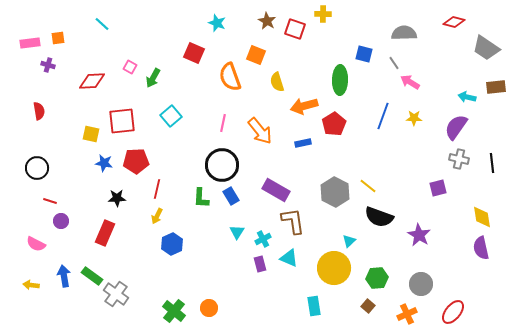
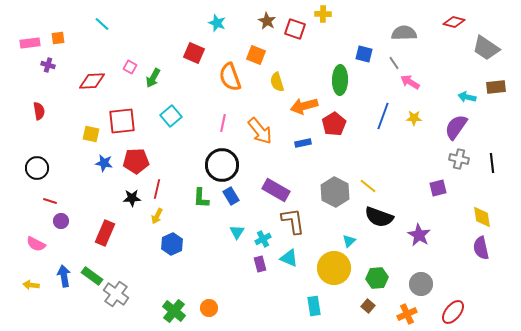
black star at (117, 198): moved 15 px right
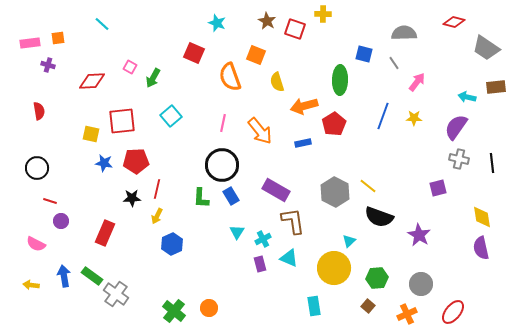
pink arrow at (410, 82): moved 7 px right; rotated 96 degrees clockwise
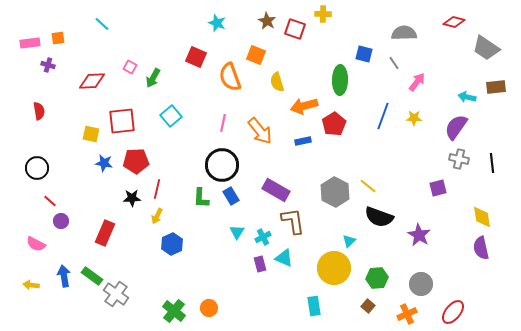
red square at (194, 53): moved 2 px right, 4 px down
blue rectangle at (303, 143): moved 2 px up
red line at (50, 201): rotated 24 degrees clockwise
cyan cross at (263, 239): moved 2 px up
cyan triangle at (289, 258): moved 5 px left
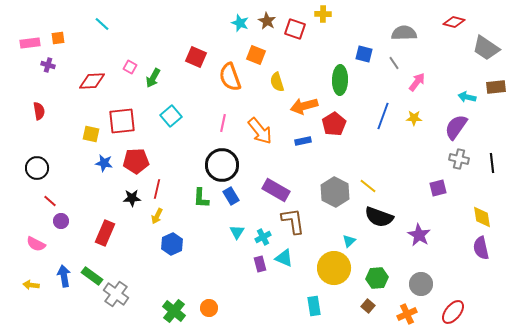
cyan star at (217, 23): moved 23 px right
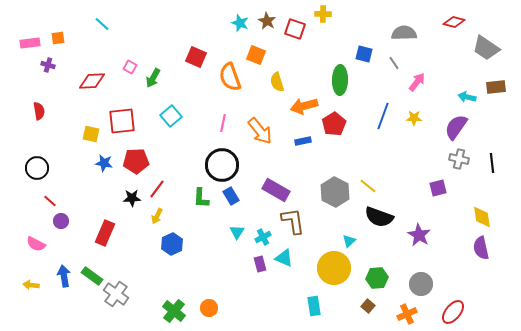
red line at (157, 189): rotated 24 degrees clockwise
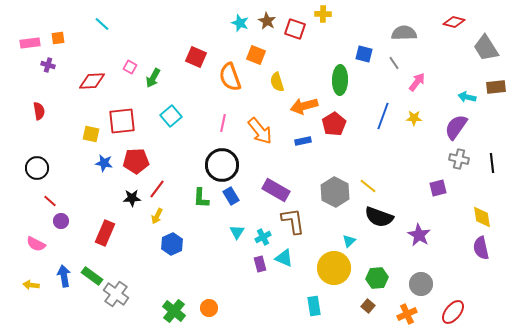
gray trapezoid at (486, 48): rotated 24 degrees clockwise
